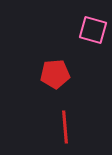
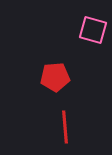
red pentagon: moved 3 px down
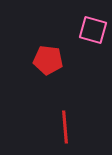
red pentagon: moved 7 px left, 17 px up; rotated 12 degrees clockwise
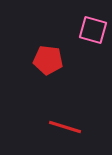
red line: rotated 68 degrees counterclockwise
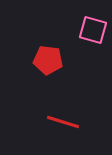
red line: moved 2 px left, 5 px up
